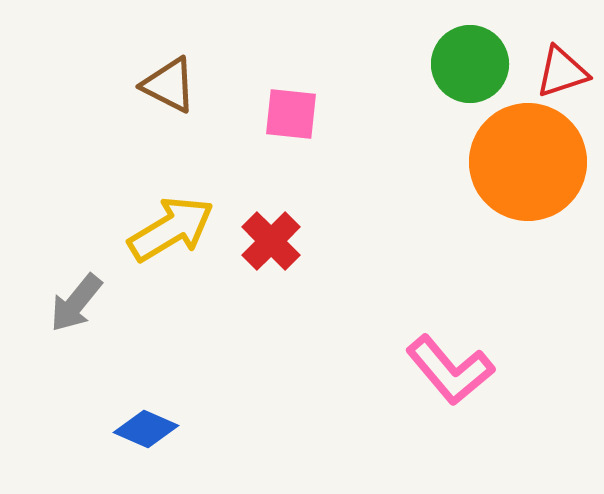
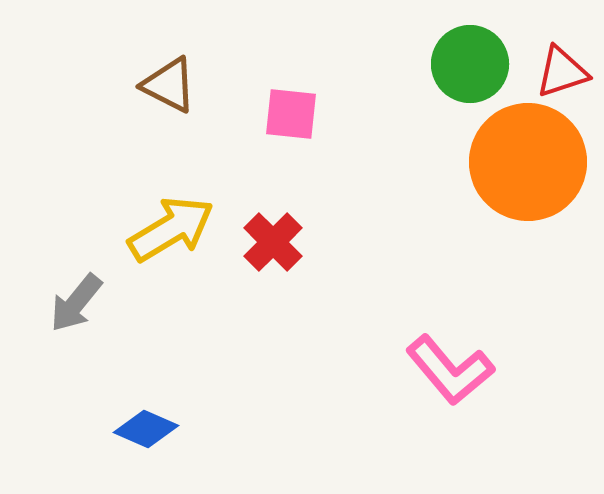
red cross: moved 2 px right, 1 px down
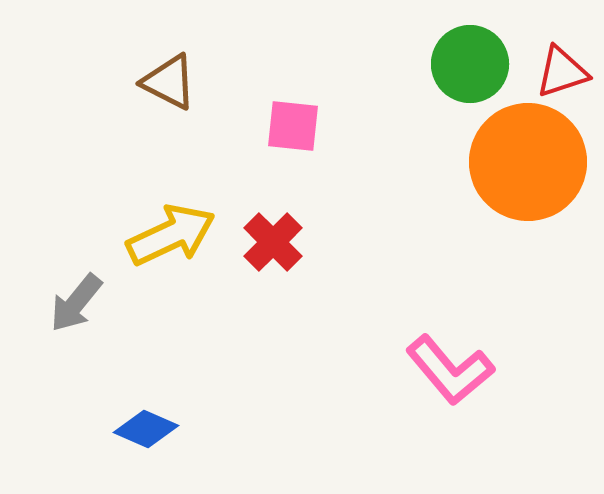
brown triangle: moved 3 px up
pink square: moved 2 px right, 12 px down
yellow arrow: moved 6 px down; rotated 6 degrees clockwise
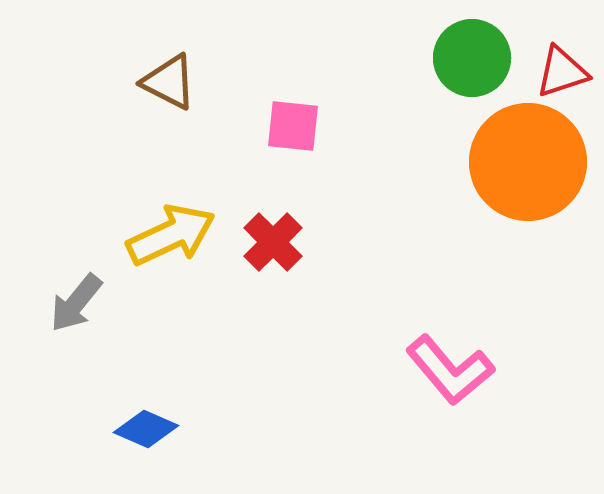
green circle: moved 2 px right, 6 px up
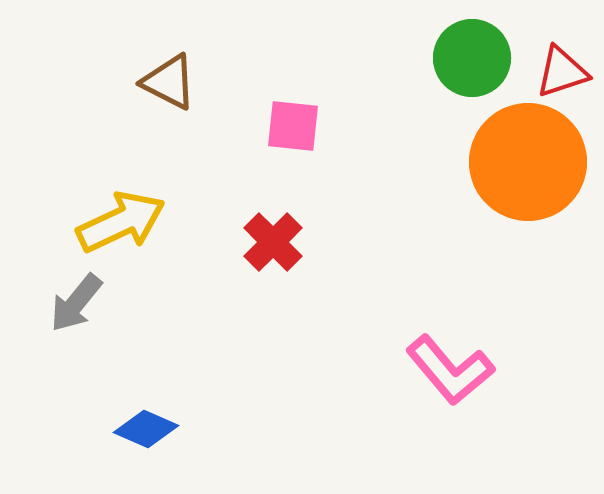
yellow arrow: moved 50 px left, 13 px up
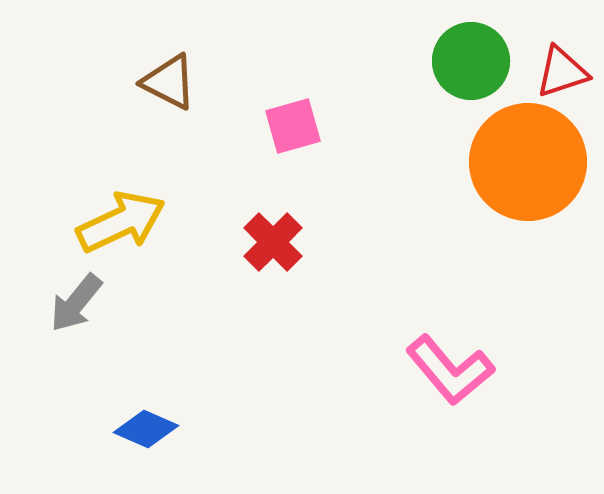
green circle: moved 1 px left, 3 px down
pink square: rotated 22 degrees counterclockwise
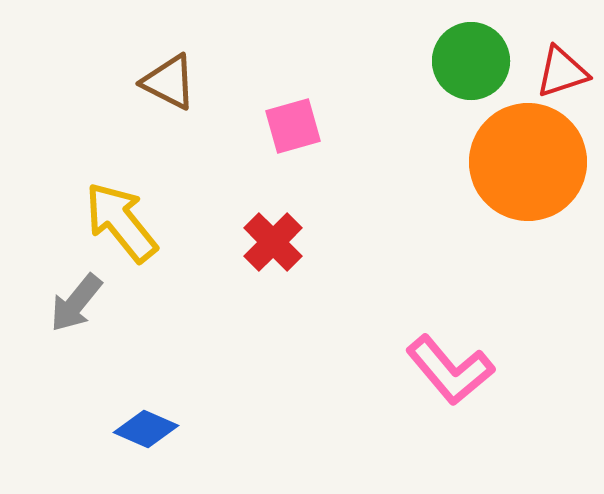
yellow arrow: rotated 104 degrees counterclockwise
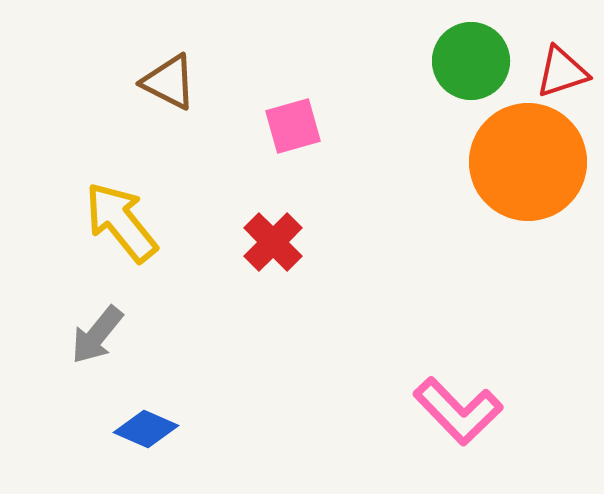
gray arrow: moved 21 px right, 32 px down
pink L-shape: moved 8 px right, 41 px down; rotated 4 degrees counterclockwise
